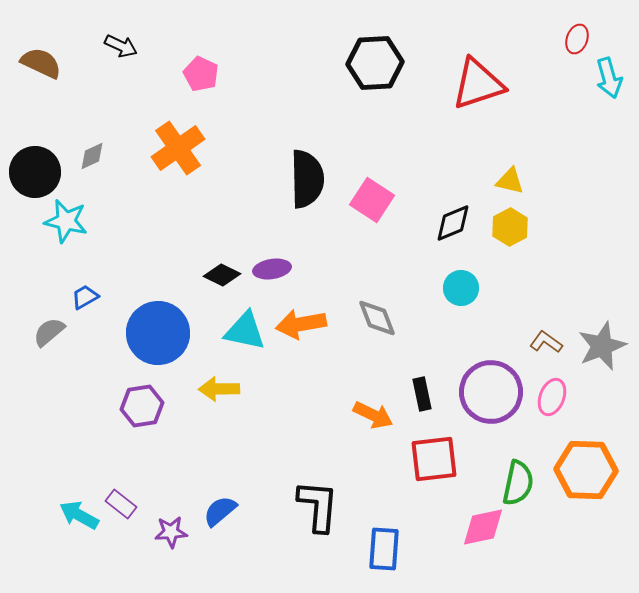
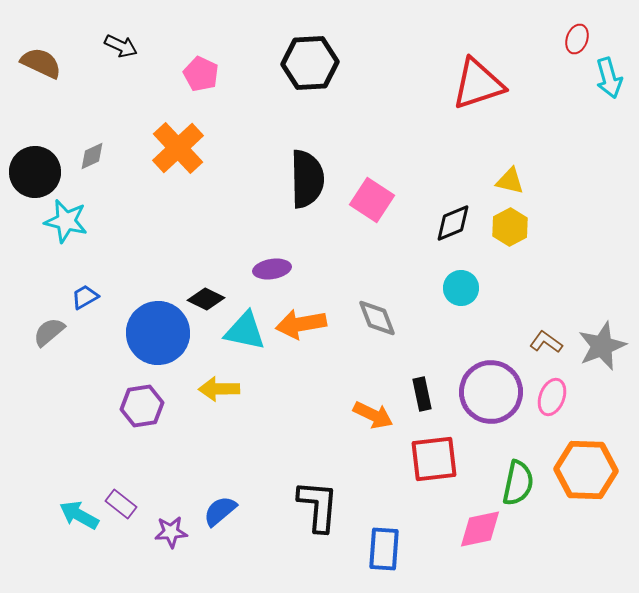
black hexagon at (375, 63): moved 65 px left
orange cross at (178, 148): rotated 8 degrees counterclockwise
black diamond at (222, 275): moved 16 px left, 24 px down
pink diamond at (483, 527): moved 3 px left, 2 px down
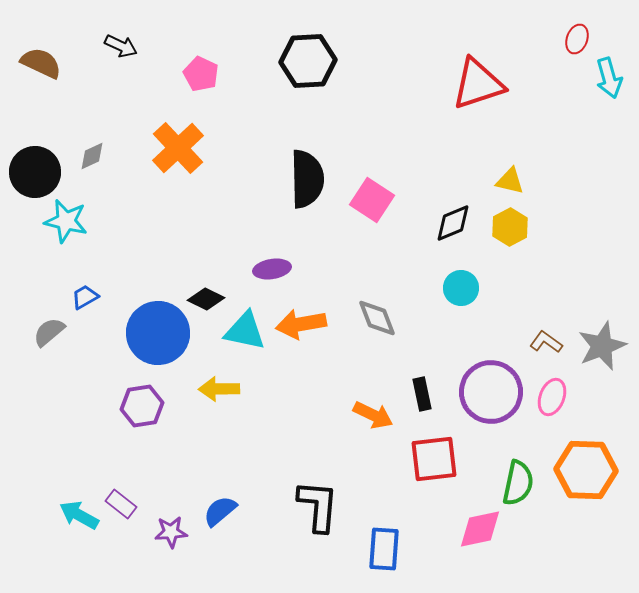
black hexagon at (310, 63): moved 2 px left, 2 px up
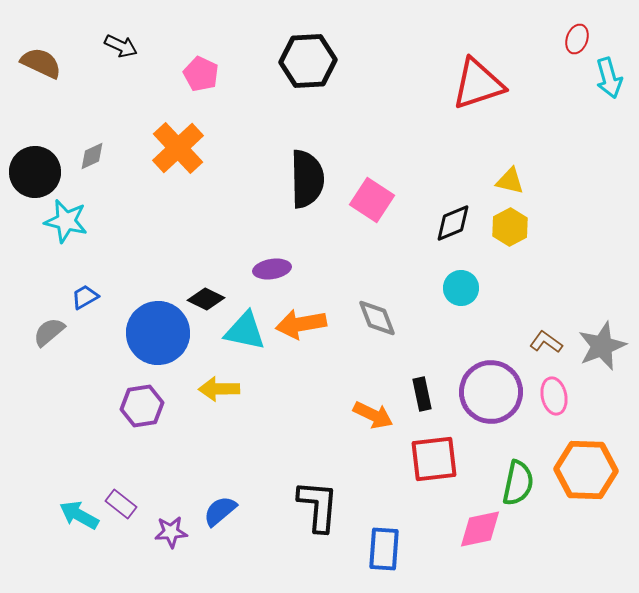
pink ellipse at (552, 397): moved 2 px right, 1 px up; rotated 33 degrees counterclockwise
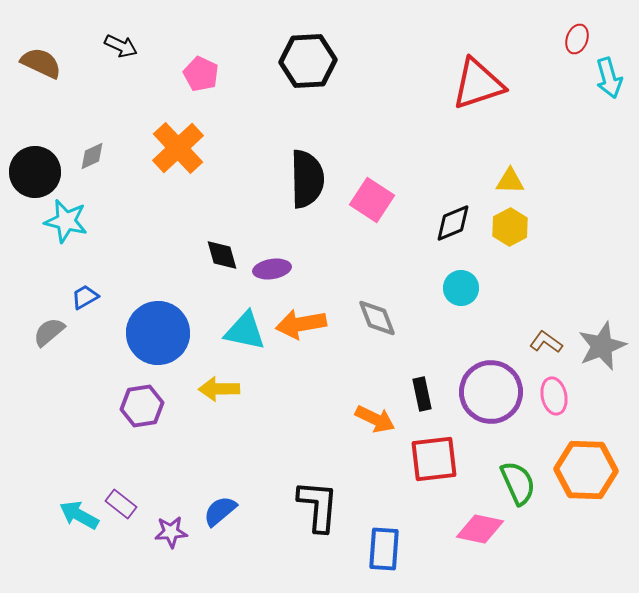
yellow triangle at (510, 181): rotated 12 degrees counterclockwise
black diamond at (206, 299): moved 16 px right, 44 px up; rotated 48 degrees clockwise
orange arrow at (373, 415): moved 2 px right, 4 px down
green semicircle at (518, 483): rotated 36 degrees counterclockwise
pink diamond at (480, 529): rotated 24 degrees clockwise
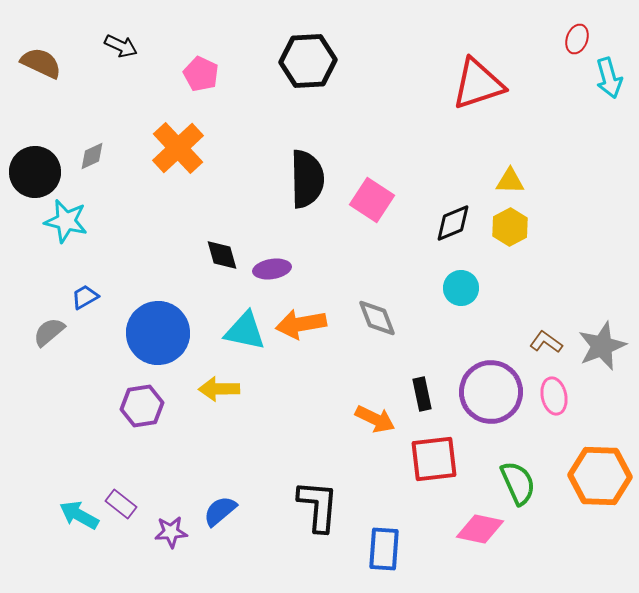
orange hexagon at (586, 470): moved 14 px right, 6 px down
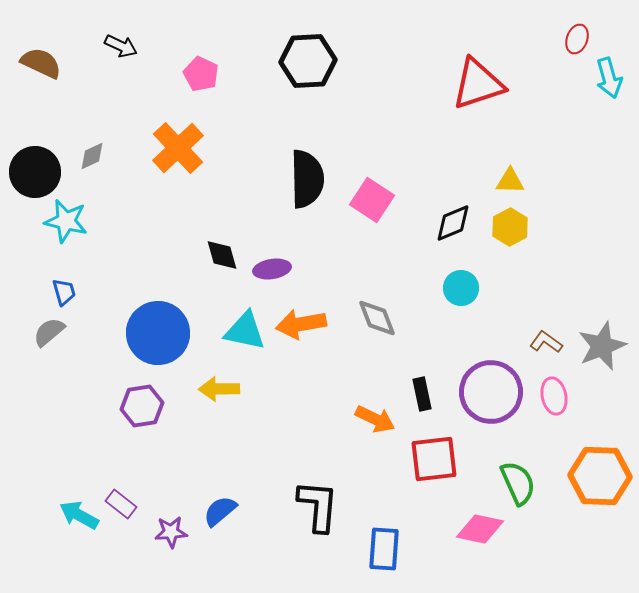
blue trapezoid at (85, 297): moved 21 px left, 5 px up; rotated 104 degrees clockwise
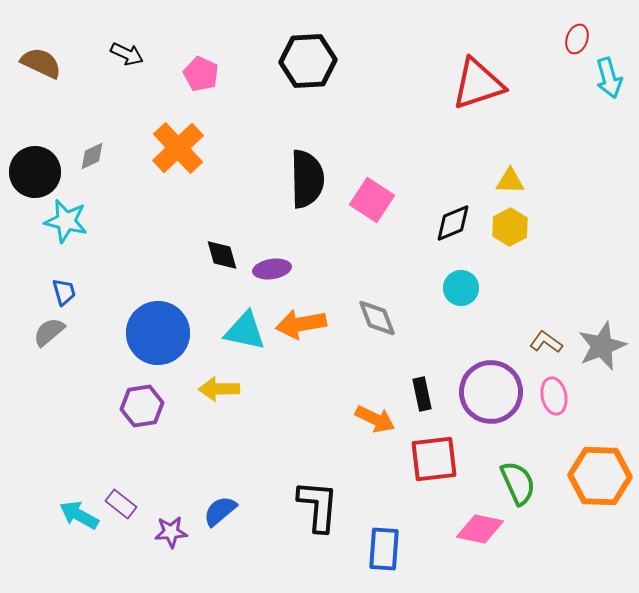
black arrow at (121, 46): moved 6 px right, 8 px down
